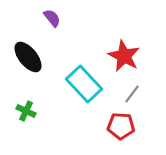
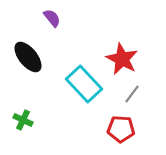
red star: moved 2 px left, 3 px down
green cross: moved 3 px left, 9 px down
red pentagon: moved 3 px down
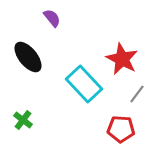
gray line: moved 5 px right
green cross: rotated 12 degrees clockwise
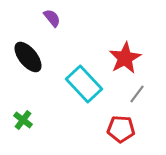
red star: moved 3 px right, 1 px up; rotated 16 degrees clockwise
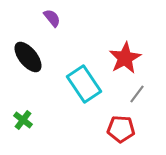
cyan rectangle: rotated 9 degrees clockwise
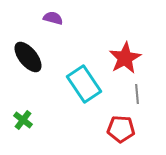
purple semicircle: moved 1 px right; rotated 36 degrees counterclockwise
gray line: rotated 42 degrees counterclockwise
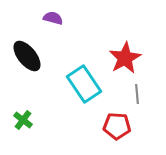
black ellipse: moved 1 px left, 1 px up
red pentagon: moved 4 px left, 3 px up
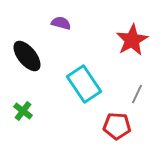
purple semicircle: moved 8 px right, 5 px down
red star: moved 7 px right, 18 px up
gray line: rotated 30 degrees clockwise
green cross: moved 9 px up
